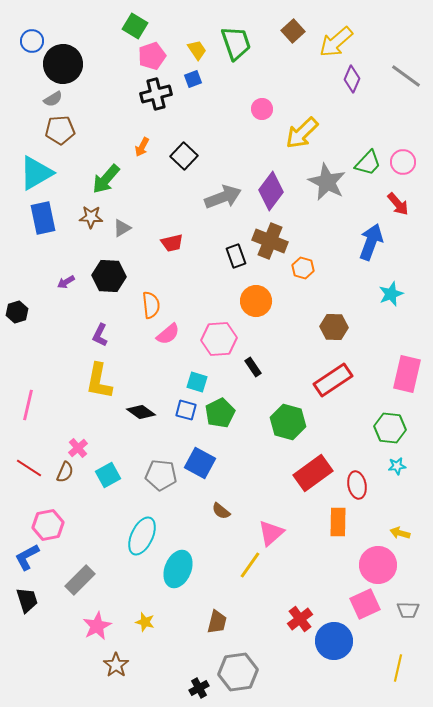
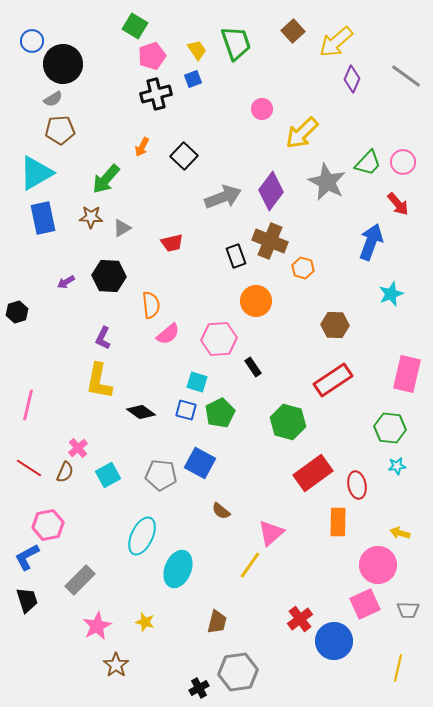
brown hexagon at (334, 327): moved 1 px right, 2 px up
purple L-shape at (100, 335): moved 3 px right, 3 px down
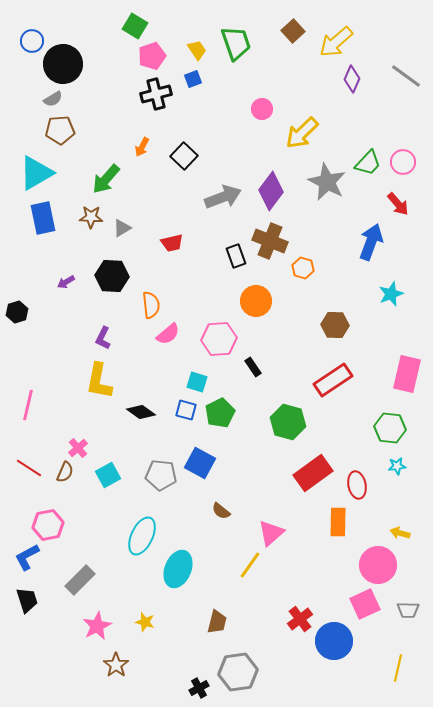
black hexagon at (109, 276): moved 3 px right
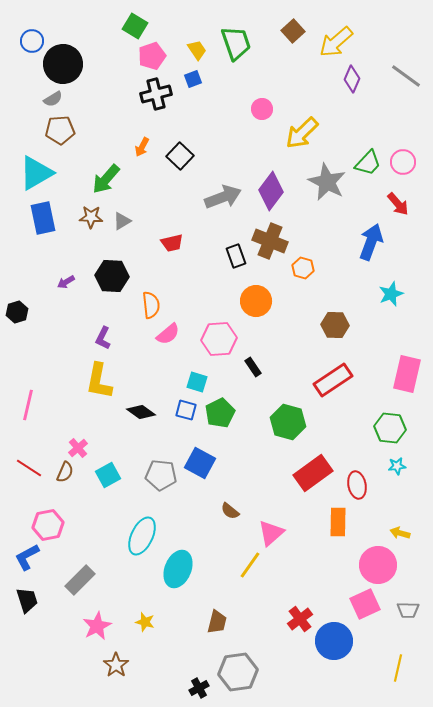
black square at (184, 156): moved 4 px left
gray triangle at (122, 228): moved 7 px up
brown semicircle at (221, 511): moved 9 px right
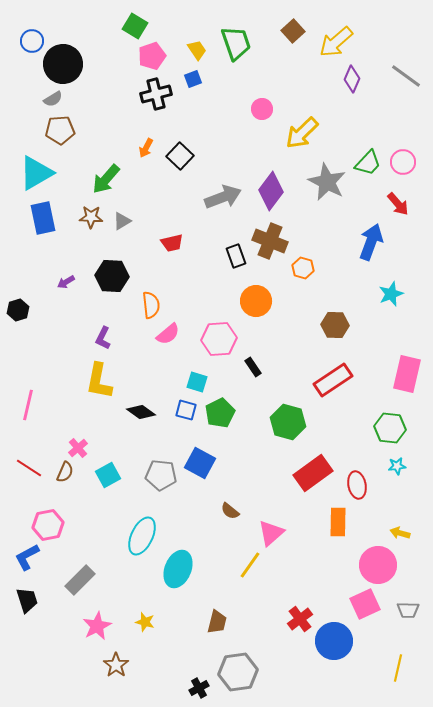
orange arrow at (142, 147): moved 4 px right, 1 px down
black hexagon at (17, 312): moved 1 px right, 2 px up
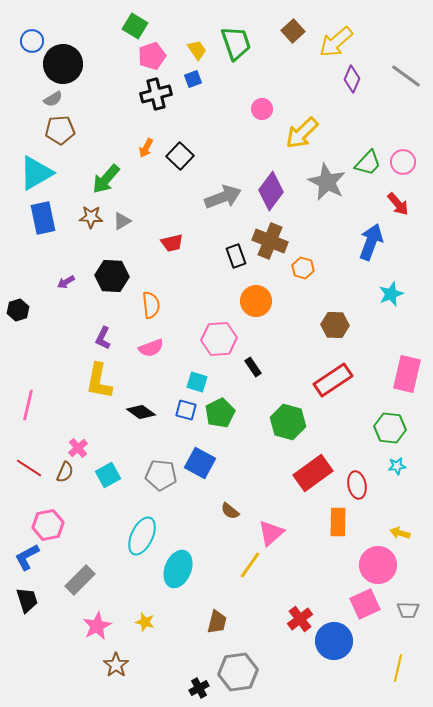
pink semicircle at (168, 334): moved 17 px left, 14 px down; rotated 20 degrees clockwise
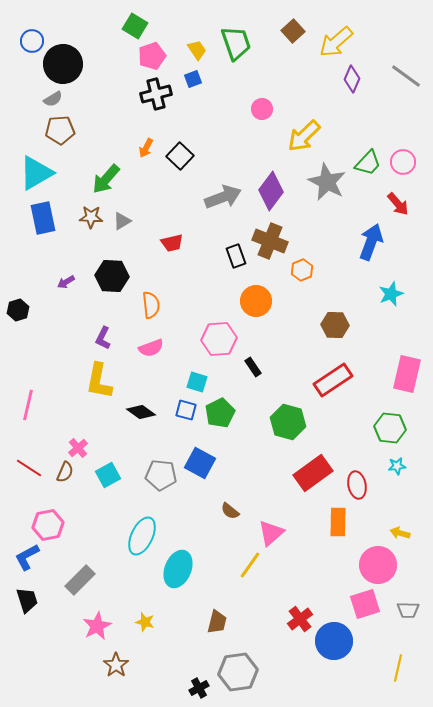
yellow arrow at (302, 133): moved 2 px right, 3 px down
orange hexagon at (303, 268): moved 1 px left, 2 px down; rotated 20 degrees clockwise
pink square at (365, 604): rotated 8 degrees clockwise
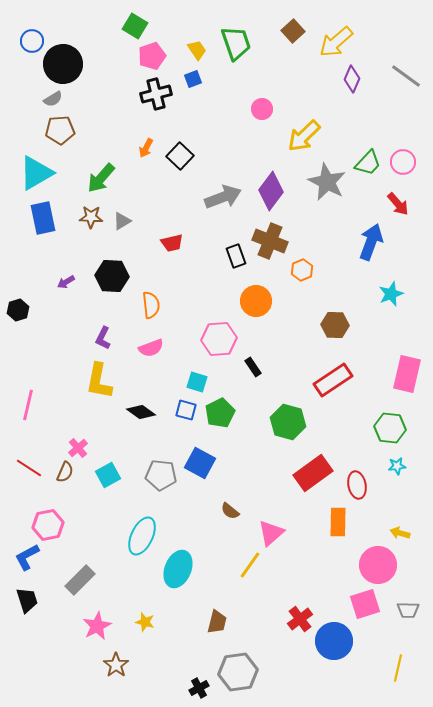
green arrow at (106, 179): moved 5 px left, 1 px up
